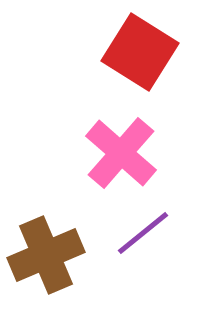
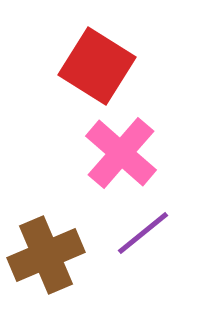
red square: moved 43 px left, 14 px down
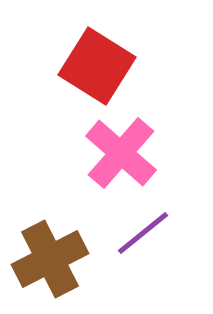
brown cross: moved 4 px right, 4 px down; rotated 4 degrees counterclockwise
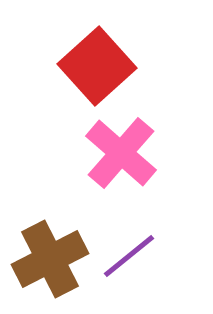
red square: rotated 16 degrees clockwise
purple line: moved 14 px left, 23 px down
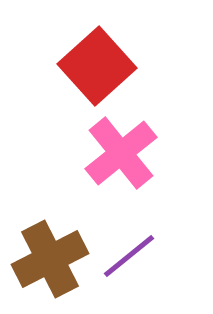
pink cross: rotated 10 degrees clockwise
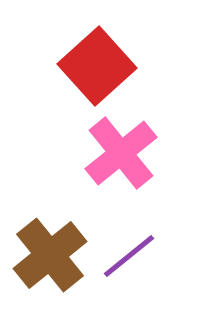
brown cross: moved 4 px up; rotated 12 degrees counterclockwise
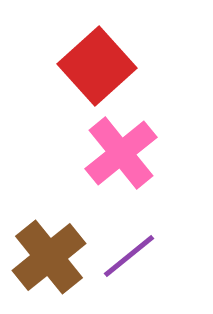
brown cross: moved 1 px left, 2 px down
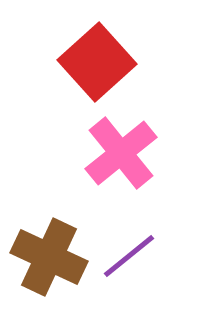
red square: moved 4 px up
brown cross: rotated 26 degrees counterclockwise
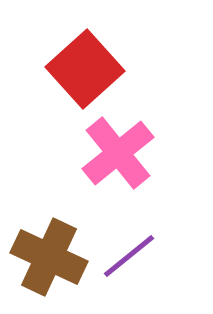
red square: moved 12 px left, 7 px down
pink cross: moved 3 px left
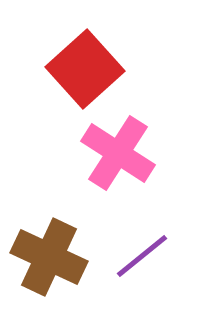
pink cross: rotated 18 degrees counterclockwise
purple line: moved 13 px right
